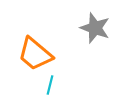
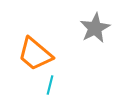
gray star: rotated 24 degrees clockwise
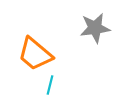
gray star: rotated 20 degrees clockwise
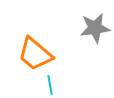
cyan line: rotated 24 degrees counterclockwise
